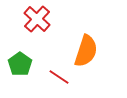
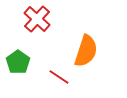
green pentagon: moved 2 px left, 2 px up
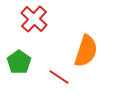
red cross: moved 3 px left
green pentagon: moved 1 px right
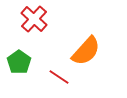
orange semicircle: rotated 24 degrees clockwise
